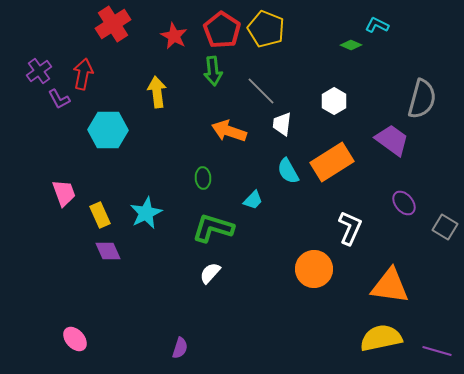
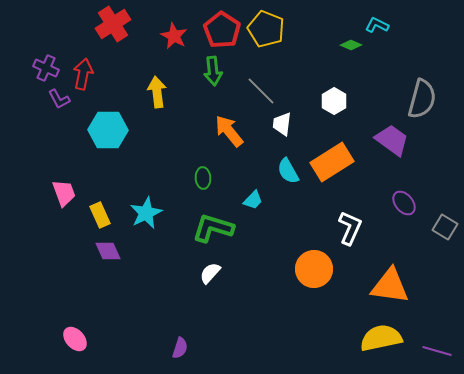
purple cross: moved 7 px right, 3 px up; rotated 30 degrees counterclockwise
orange arrow: rotated 32 degrees clockwise
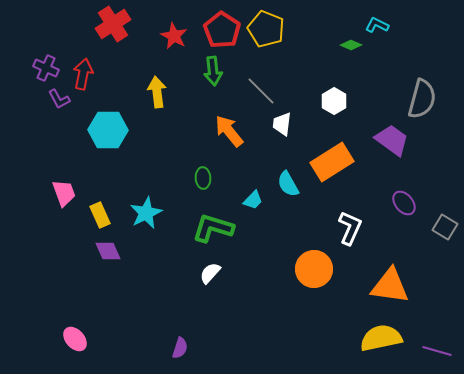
cyan semicircle: moved 13 px down
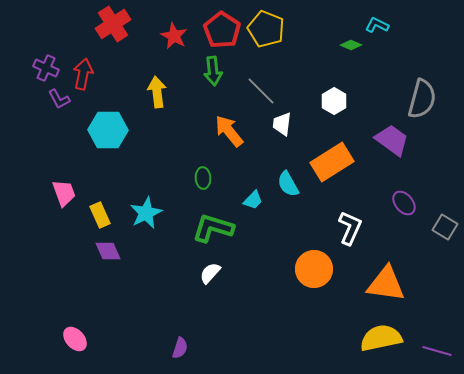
orange triangle: moved 4 px left, 2 px up
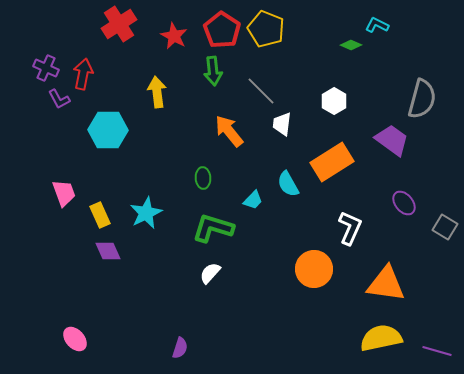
red cross: moved 6 px right
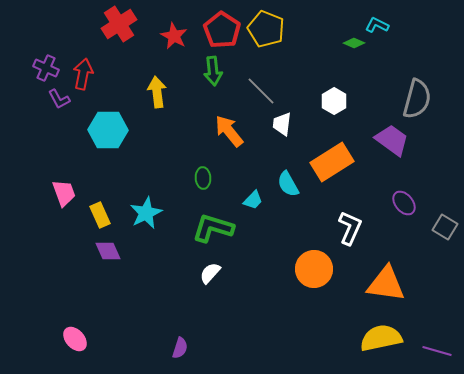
green diamond: moved 3 px right, 2 px up
gray semicircle: moved 5 px left
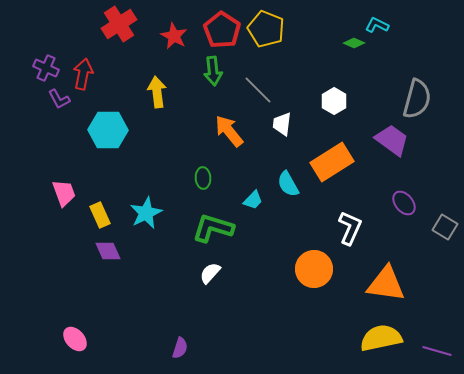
gray line: moved 3 px left, 1 px up
